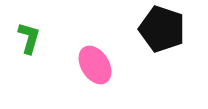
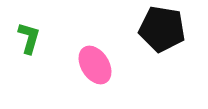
black pentagon: rotated 9 degrees counterclockwise
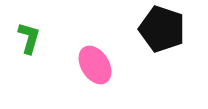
black pentagon: rotated 9 degrees clockwise
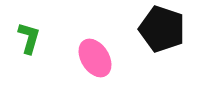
pink ellipse: moved 7 px up
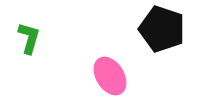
pink ellipse: moved 15 px right, 18 px down
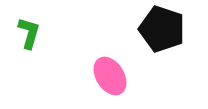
green L-shape: moved 5 px up
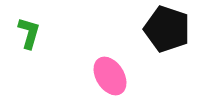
black pentagon: moved 5 px right
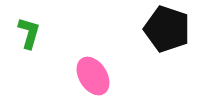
pink ellipse: moved 17 px left
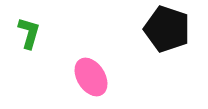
pink ellipse: moved 2 px left, 1 px down
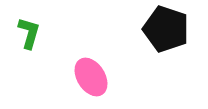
black pentagon: moved 1 px left
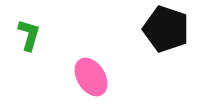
green L-shape: moved 2 px down
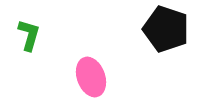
pink ellipse: rotated 12 degrees clockwise
